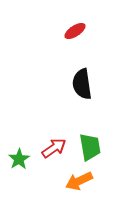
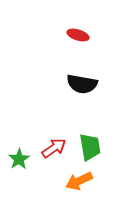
red ellipse: moved 3 px right, 4 px down; rotated 50 degrees clockwise
black semicircle: rotated 72 degrees counterclockwise
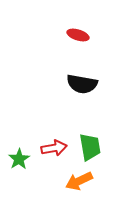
red arrow: rotated 25 degrees clockwise
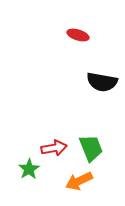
black semicircle: moved 20 px right, 2 px up
green trapezoid: moved 1 px right, 1 px down; rotated 12 degrees counterclockwise
green star: moved 10 px right, 10 px down
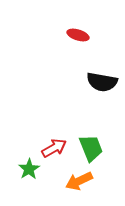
red arrow: rotated 20 degrees counterclockwise
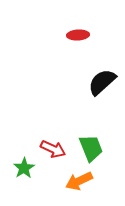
red ellipse: rotated 20 degrees counterclockwise
black semicircle: rotated 128 degrees clockwise
red arrow: moved 1 px left, 1 px down; rotated 55 degrees clockwise
green star: moved 5 px left, 1 px up
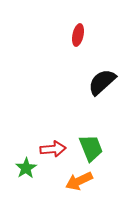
red ellipse: rotated 75 degrees counterclockwise
red arrow: rotated 30 degrees counterclockwise
green star: moved 2 px right
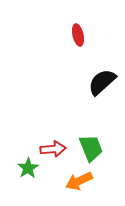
red ellipse: rotated 25 degrees counterclockwise
green star: moved 2 px right
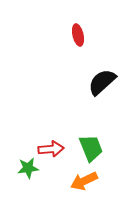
red arrow: moved 2 px left
green star: rotated 25 degrees clockwise
orange arrow: moved 5 px right
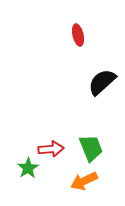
green star: rotated 25 degrees counterclockwise
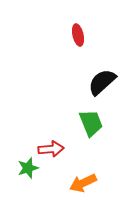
green trapezoid: moved 25 px up
green star: rotated 15 degrees clockwise
orange arrow: moved 1 px left, 2 px down
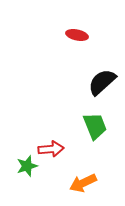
red ellipse: moved 1 px left; rotated 65 degrees counterclockwise
green trapezoid: moved 4 px right, 3 px down
green star: moved 1 px left, 2 px up
